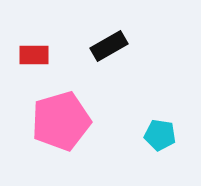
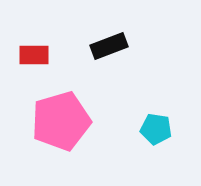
black rectangle: rotated 9 degrees clockwise
cyan pentagon: moved 4 px left, 6 px up
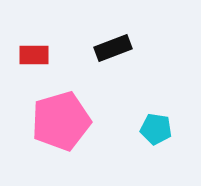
black rectangle: moved 4 px right, 2 px down
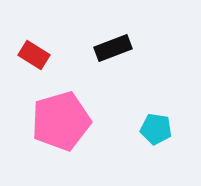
red rectangle: rotated 32 degrees clockwise
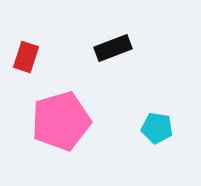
red rectangle: moved 8 px left, 2 px down; rotated 76 degrees clockwise
cyan pentagon: moved 1 px right, 1 px up
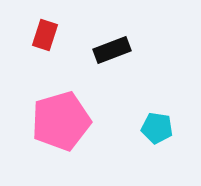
black rectangle: moved 1 px left, 2 px down
red rectangle: moved 19 px right, 22 px up
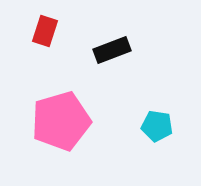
red rectangle: moved 4 px up
cyan pentagon: moved 2 px up
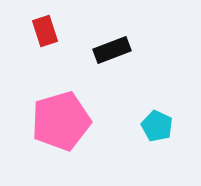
red rectangle: rotated 36 degrees counterclockwise
cyan pentagon: rotated 16 degrees clockwise
